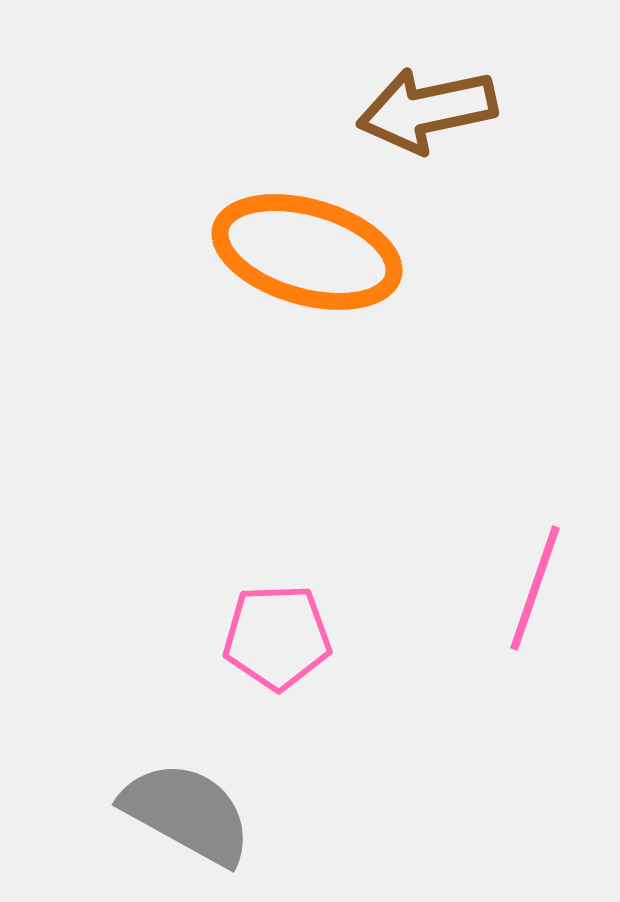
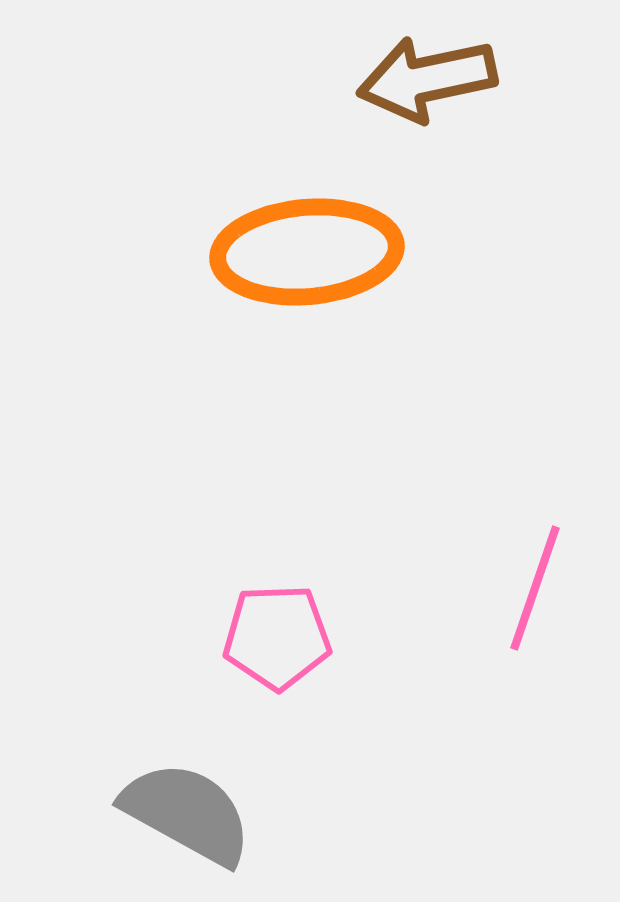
brown arrow: moved 31 px up
orange ellipse: rotated 21 degrees counterclockwise
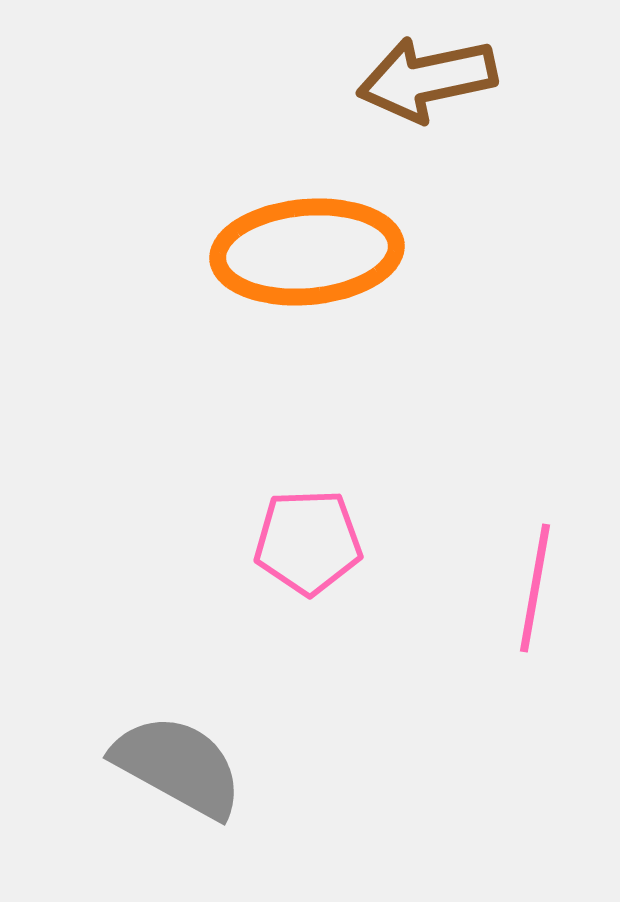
pink line: rotated 9 degrees counterclockwise
pink pentagon: moved 31 px right, 95 px up
gray semicircle: moved 9 px left, 47 px up
